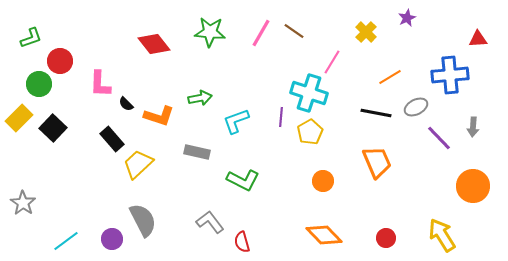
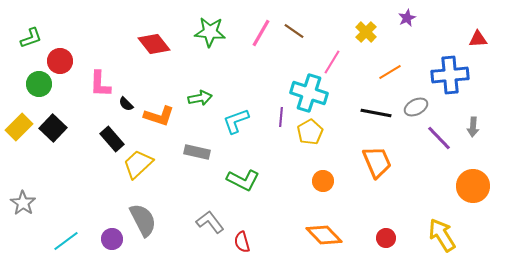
orange line at (390, 77): moved 5 px up
yellow rectangle at (19, 118): moved 9 px down
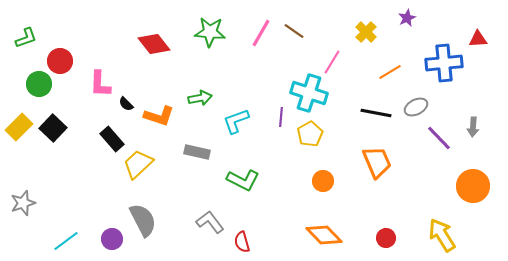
green L-shape at (31, 38): moved 5 px left
blue cross at (450, 75): moved 6 px left, 12 px up
yellow pentagon at (310, 132): moved 2 px down
gray star at (23, 203): rotated 20 degrees clockwise
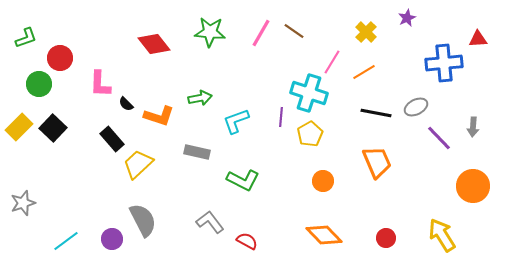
red circle at (60, 61): moved 3 px up
orange line at (390, 72): moved 26 px left
red semicircle at (242, 242): moved 5 px right, 1 px up; rotated 135 degrees clockwise
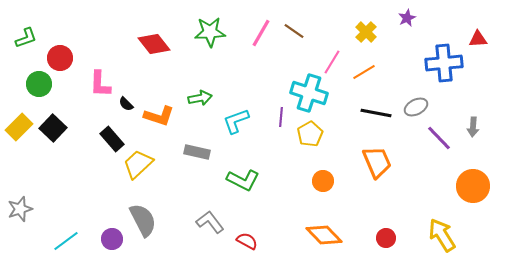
green star at (210, 32): rotated 8 degrees counterclockwise
gray star at (23, 203): moved 3 px left, 6 px down
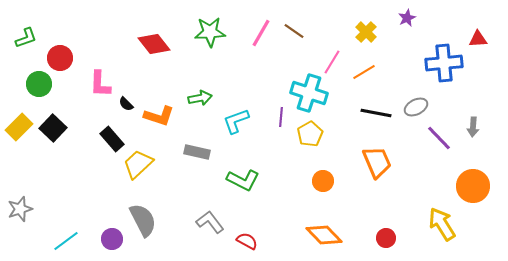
yellow arrow at (442, 235): moved 11 px up
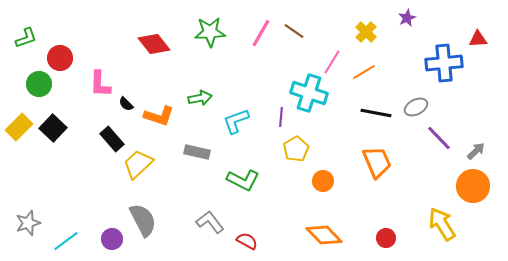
gray arrow at (473, 127): moved 3 px right, 24 px down; rotated 138 degrees counterclockwise
yellow pentagon at (310, 134): moved 14 px left, 15 px down
gray star at (20, 209): moved 8 px right, 14 px down
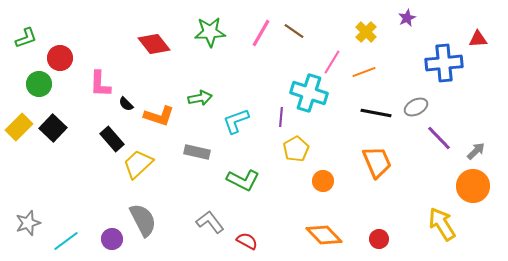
orange line at (364, 72): rotated 10 degrees clockwise
red circle at (386, 238): moved 7 px left, 1 px down
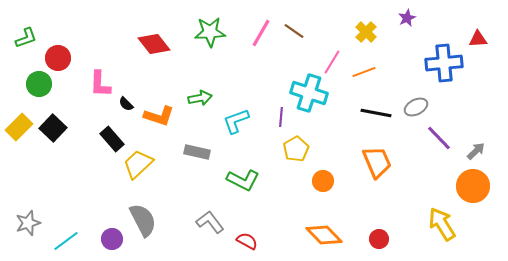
red circle at (60, 58): moved 2 px left
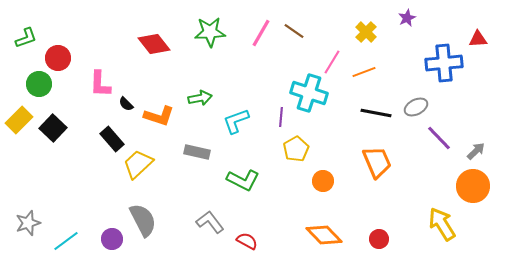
yellow rectangle at (19, 127): moved 7 px up
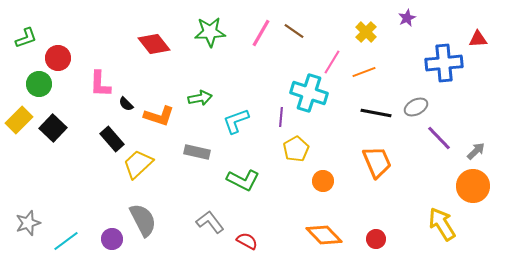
red circle at (379, 239): moved 3 px left
